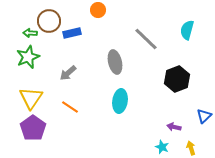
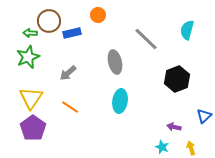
orange circle: moved 5 px down
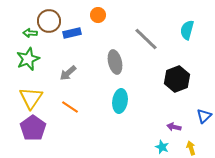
green star: moved 2 px down
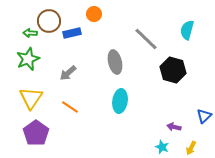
orange circle: moved 4 px left, 1 px up
black hexagon: moved 4 px left, 9 px up; rotated 25 degrees counterclockwise
purple pentagon: moved 3 px right, 5 px down
yellow arrow: rotated 136 degrees counterclockwise
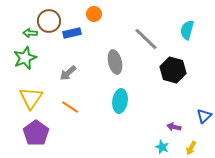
green star: moved 3 px left, 1 px up
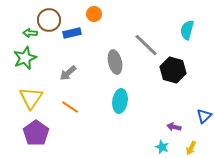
brown circle: moved 1 px up
gray line: moved 6 px down
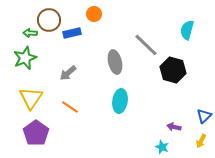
yellow arrow: moved 10 px right, 7 px up
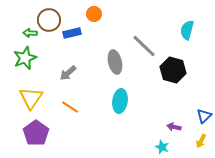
gray line: moved 2 px left, 1 px down
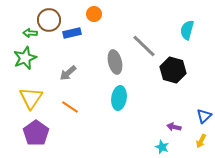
cyan ellipse: moved 1 px left, 3 px up
